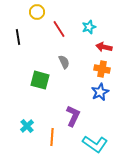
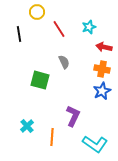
black line: moved 1 px right, 3 px up
blue star: moved 2 px right, 1 px up
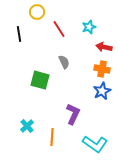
purple L-shape: moved 2 px up
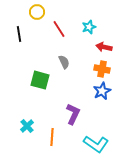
cyan L-shape: moved 1 px right
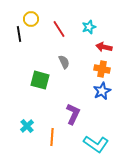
yellow circle: moved 6 px left, 7 px down
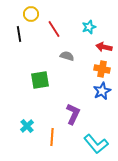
yellow circle: moved 5 px up
red line: moved 5 px left
gray semicircle: moved 3 px right, 6 px up; rotated 48 degrees counterclockwise
green square: rotated 24 degrees counterclockwise
cyan L-shape: rotated 15 degrees clockwise
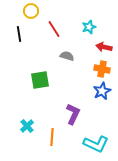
yellow circle: moved 3 px up
cyan L-shape: rotated 25 degrees counterclockwise
